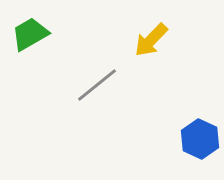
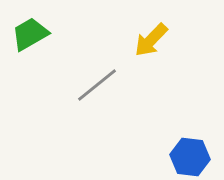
blue hexagon: moved 10 px left, 18 px down; rotated 18 degrees counterclockwise
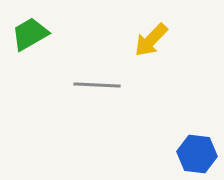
gray line: rotated 42 degrees clockwise
blue hexagon: moved 7 px right, 3 px up
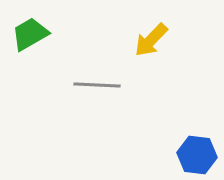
blue hexagon: moved 1 px down
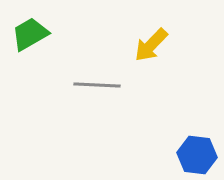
yellow arrow: moved 5 px down
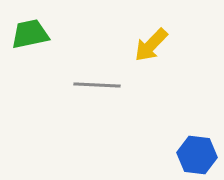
green trapezoid: rotated 18 degrees clockwise
